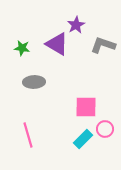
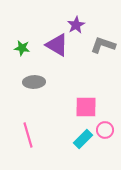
purple triangle: moved 1 px down
pink circle: moved 1 px down
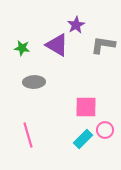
gray L-shape: rotated 10 degrees counterclockwise
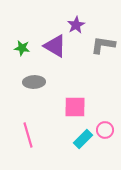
purple triangle: moved 2 px left, 1 px down
pink square: moved 11 px left
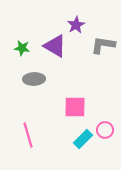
gray ellipse: moved 3 px up
